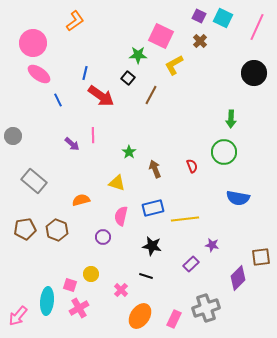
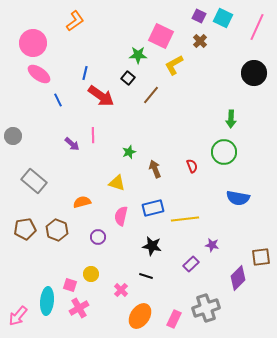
brown line at (151, 95): rotated 12 degrees clockwise
green star at (129, 152): rotated 16 degrees clockwise
orange semicircle at (81, 200): moved 1 px right, 2 px down
purple circle at (103, 237): moved 5 px left
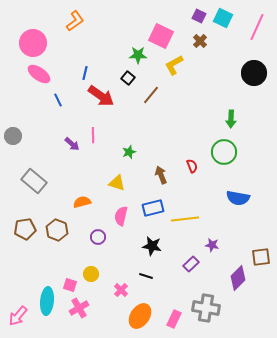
brown arrow at (155, 169): moved 6 px right, 6 px down
gray cross at (206, 308): rotated 28 degrees clockwise
